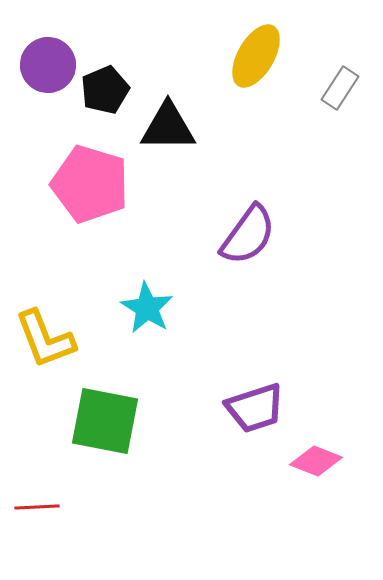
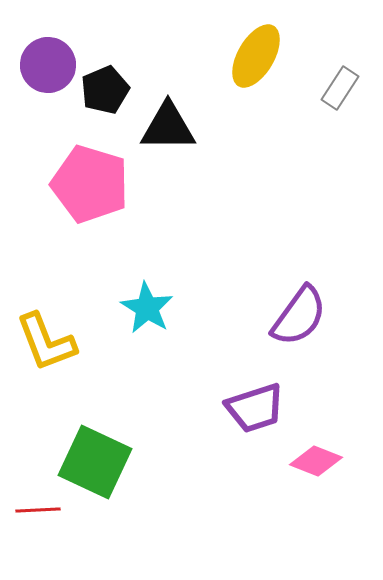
purple semicircle: moved 51 px right, 81 px down
yellow L-shape: moved 1 px right, 3 px down
green square: moved 10 px left, 41 px down; rotated 14 degrees clockwise
red line: moved 1 px right, 3 px down
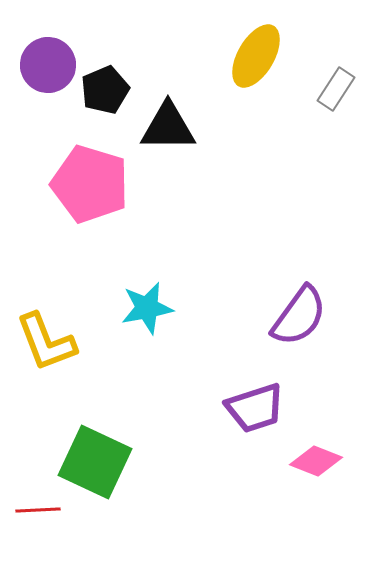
gray rectangle: moved 4 px left, 1 px down
cyan star: rotated 30 degrees clockwise
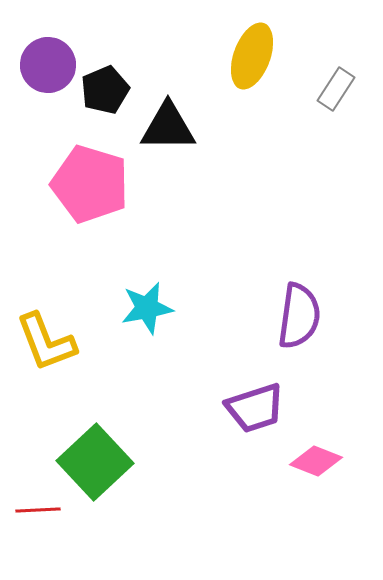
yellow ellipse: moved 4 px left; rotated 10 degrees counterclockwise
purple semicircle: rotated 28 degrees counterclockwise
green square: rotated 22 degrees clockwise
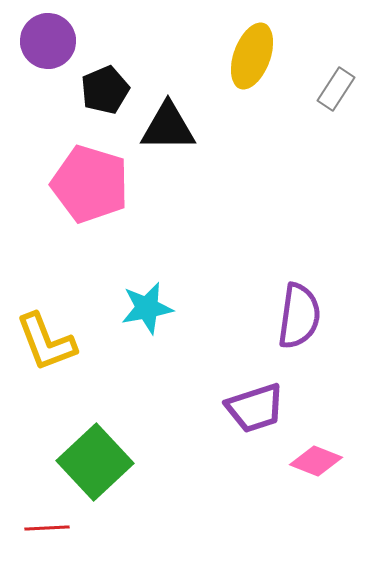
purple circle: moved 24 px up
red line: moved 9 px right, 18 px down
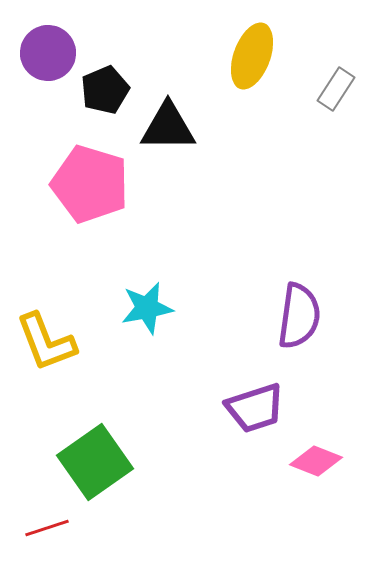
purple circle: moved 12 px down
green square: rotated 8 degrees clockwise
red line: rotated 15 degrees counterclockwise
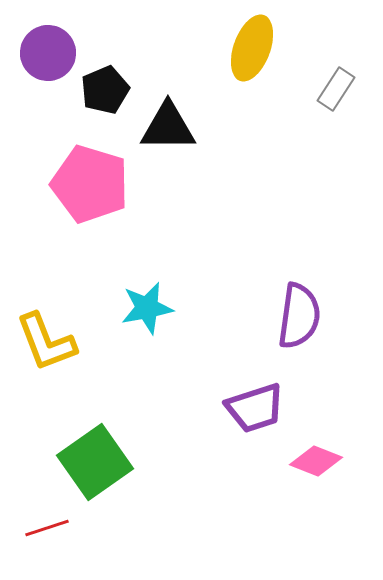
yellow ellipse: moved 8 px up
